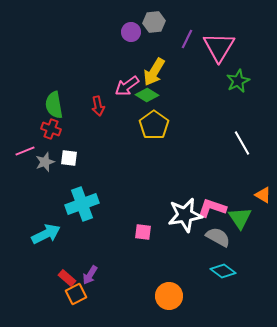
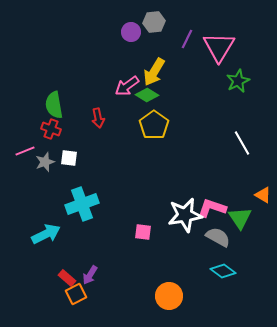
red arrow: moved 12 px down
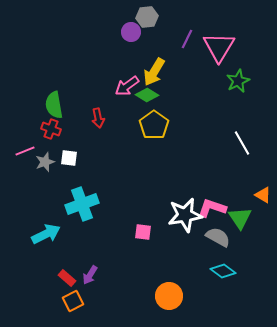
gray hexagon: moved 7 px left, 5 px up
orange square: moved 3 px left, 7 px down
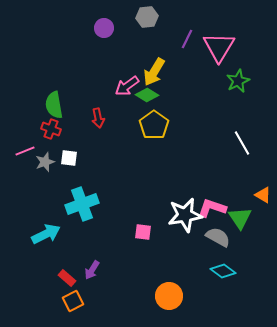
purple circle: moved 27 px left, 4 px up
purple arrow: moved 2 px right, 5 px up
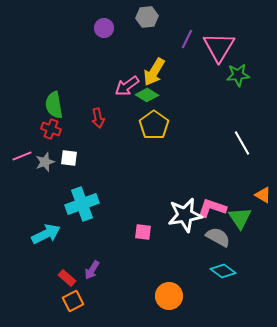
green star: moved 6 px up; rotated 20 degrees clockwise
pink line: moved 3 px left, 5 px down
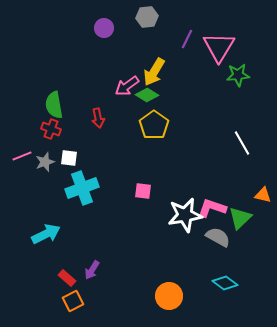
orange triangle: rotated 18 degrees counterclockwise
cyan cross: moved 16 px up
green triangle: rotated 20 degrees clockwise
pink square: moved 41 px up
cyan diamond: moved 2 px right, 12 px down
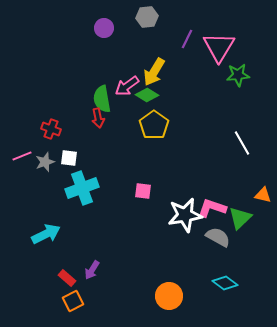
green semicircle: moved 48 px right, 6 px up
